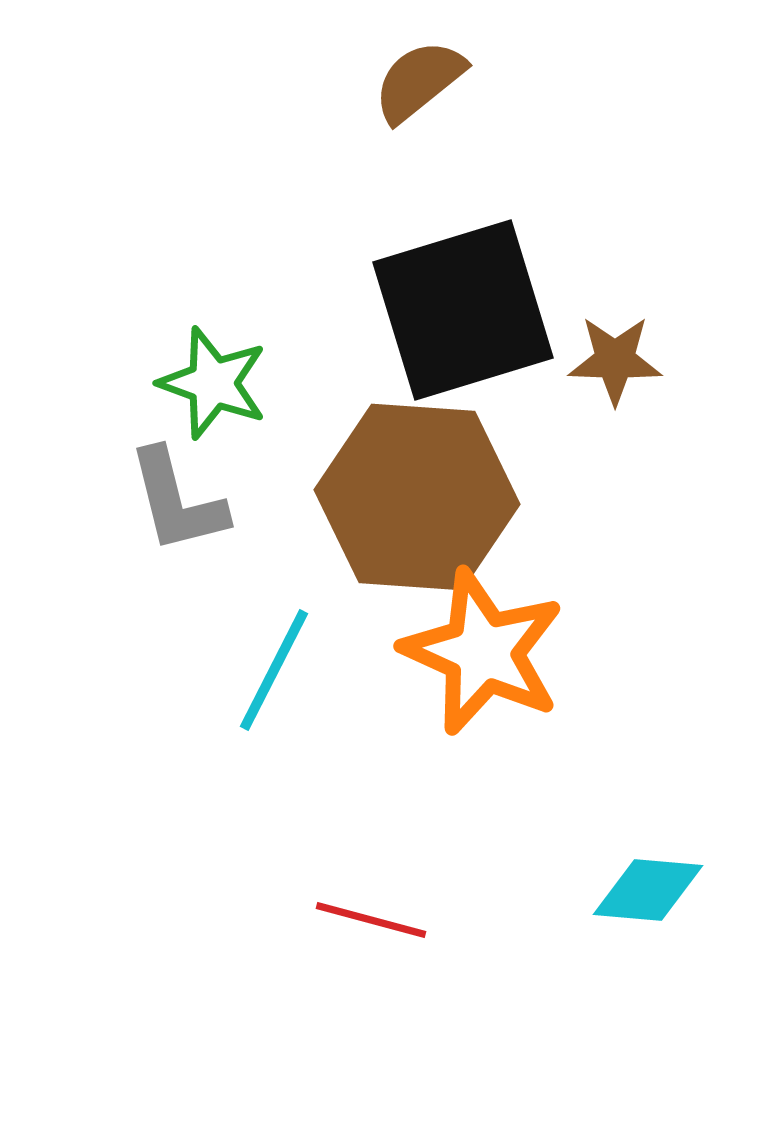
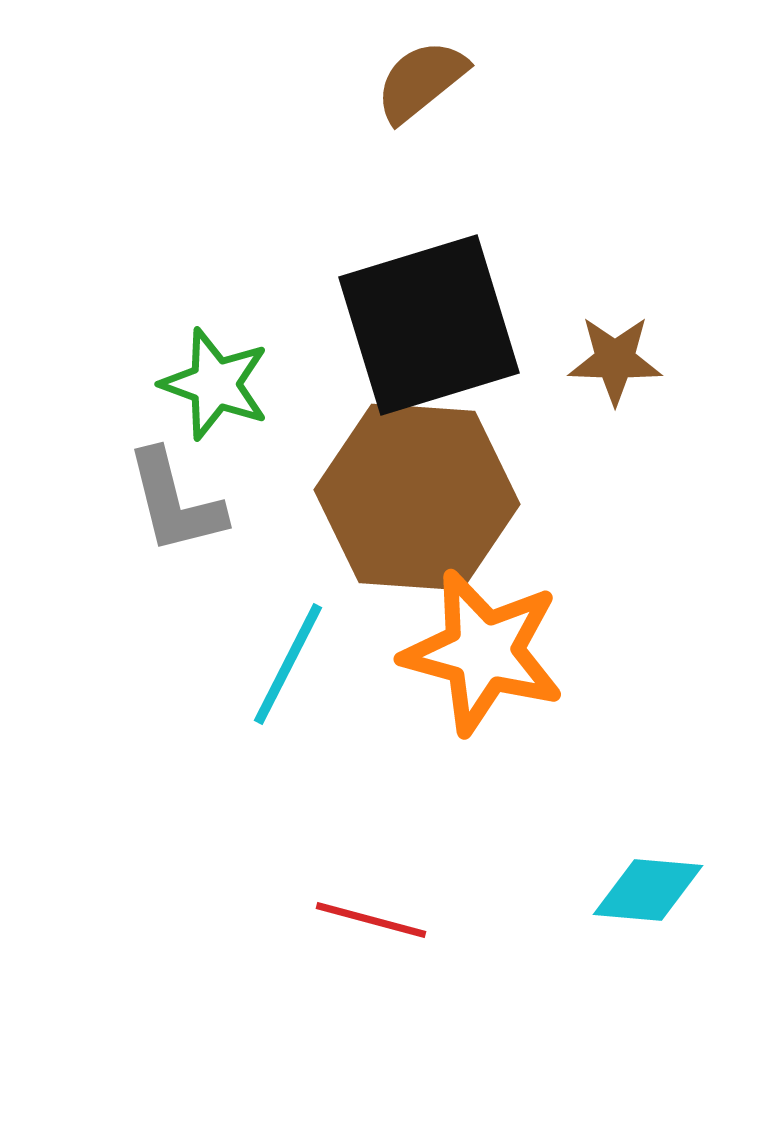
brown semicircle: moved 2 px right
black square: moved 34 px left, 15 px down
green star: moved 2 px right, 1 px down
gray L-shape: moved 2 px left, 1 px down
orange star: rotated 9 degrees counterclockwise
cyan line: moved 14 px right, 6 px up
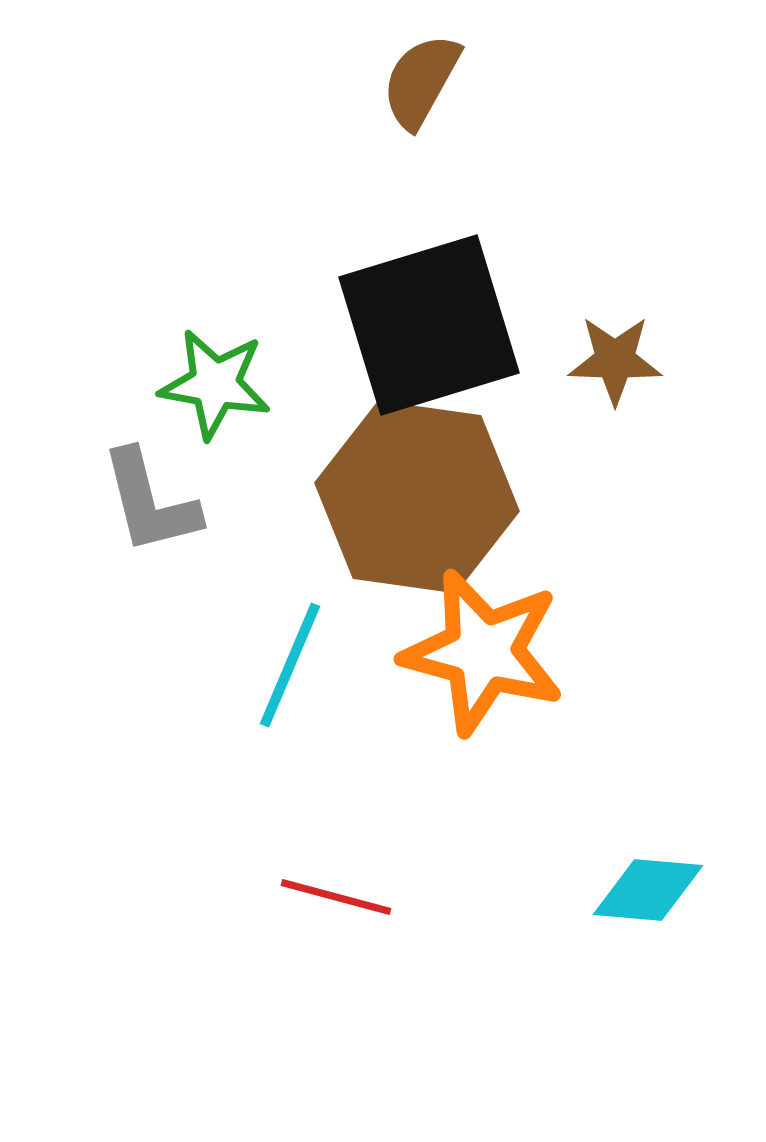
brown semicircle: rotated 22 degrees counterclockwise
green star: rotated 10 degrees counterclockwise
brown hexagon: rotated 4 degrees clockwise
gray L-shape: moved 25 px left
cyan line: moved 2 px right, 1 px down; rotated 4 degrees counterclockwise
red line: moved 35 px left, 23 px up
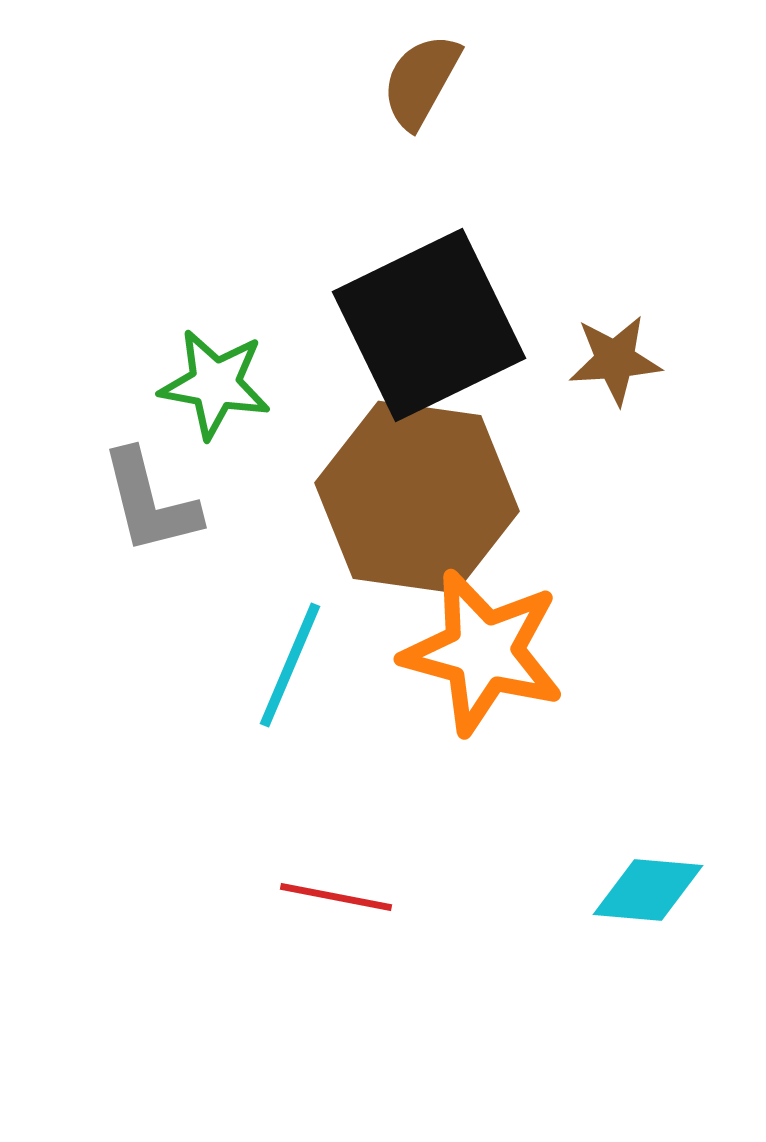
black square: rotated 9 degrees counterclockwise
brown star: rotated 6 degrees counterclockwise
red line: rotated 4 degrees counterclockwise
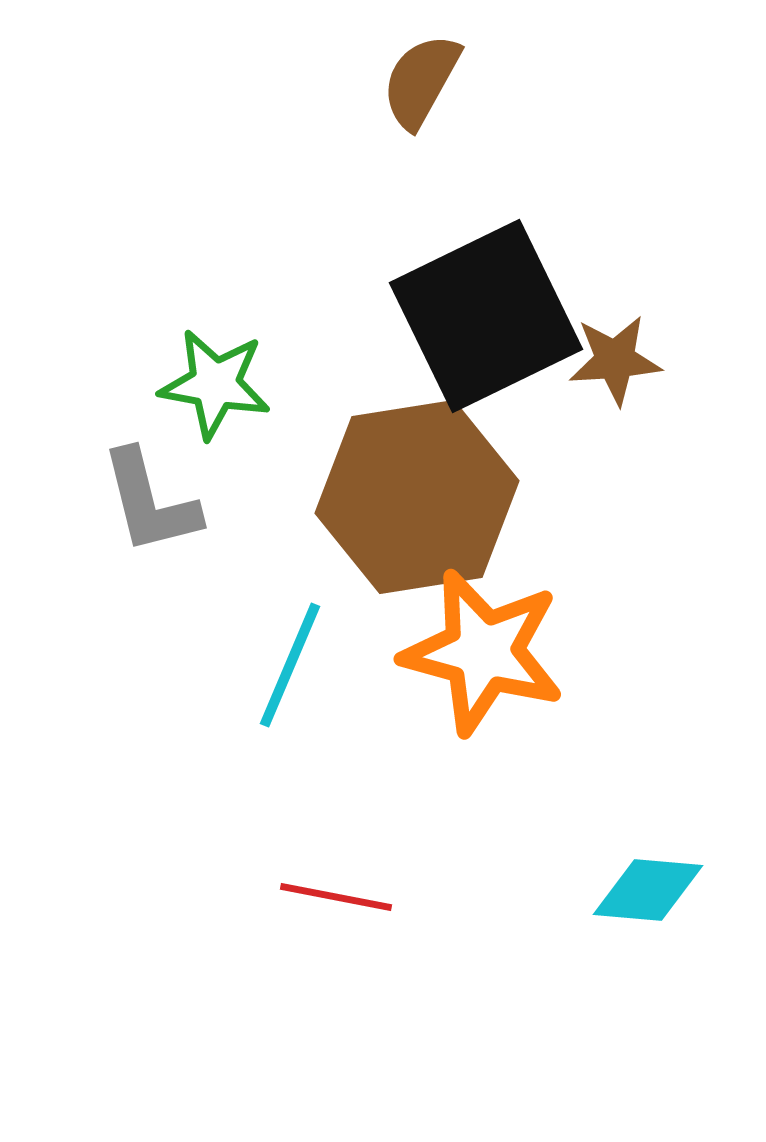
black square: moved 57 px right, 9 px up
brown hexagon: rotated 17 degrees counterclockwise
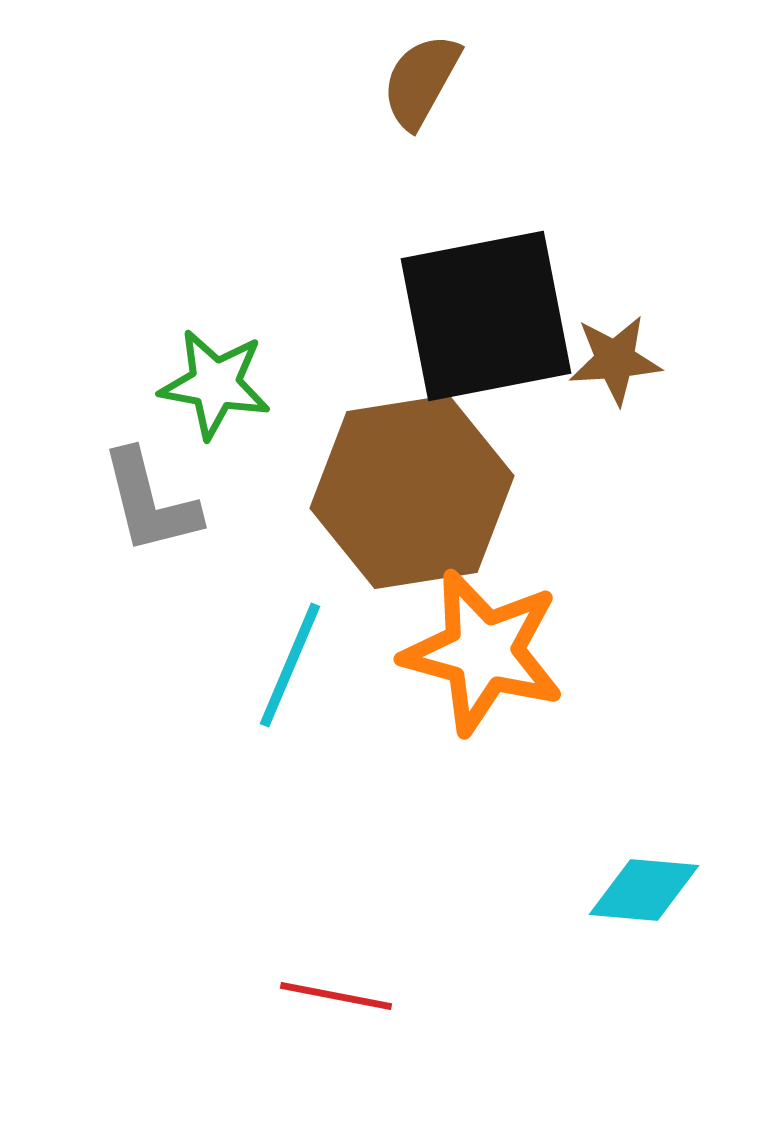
black square: rotated 15 degrees clockwise
brown hexagon: moved 5 px left, 5 px up
cyan diamond: moved 4 px left
red line: moved 99 px down
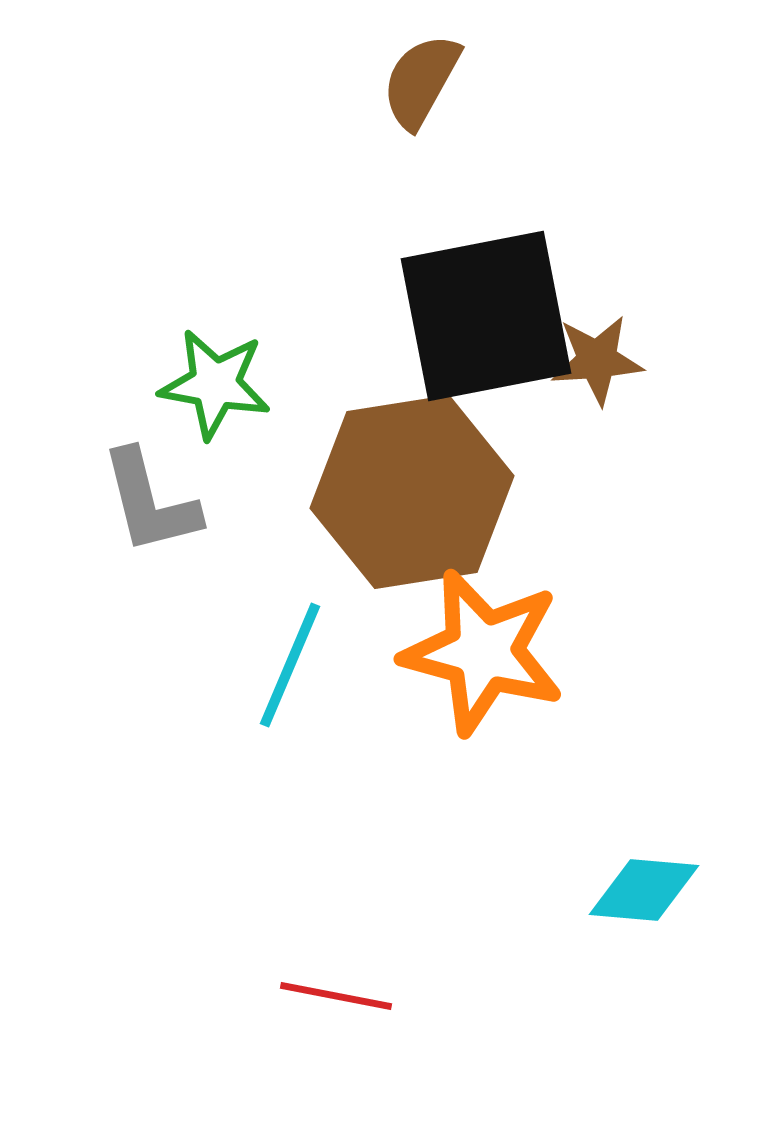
brown star: moved 18 px left
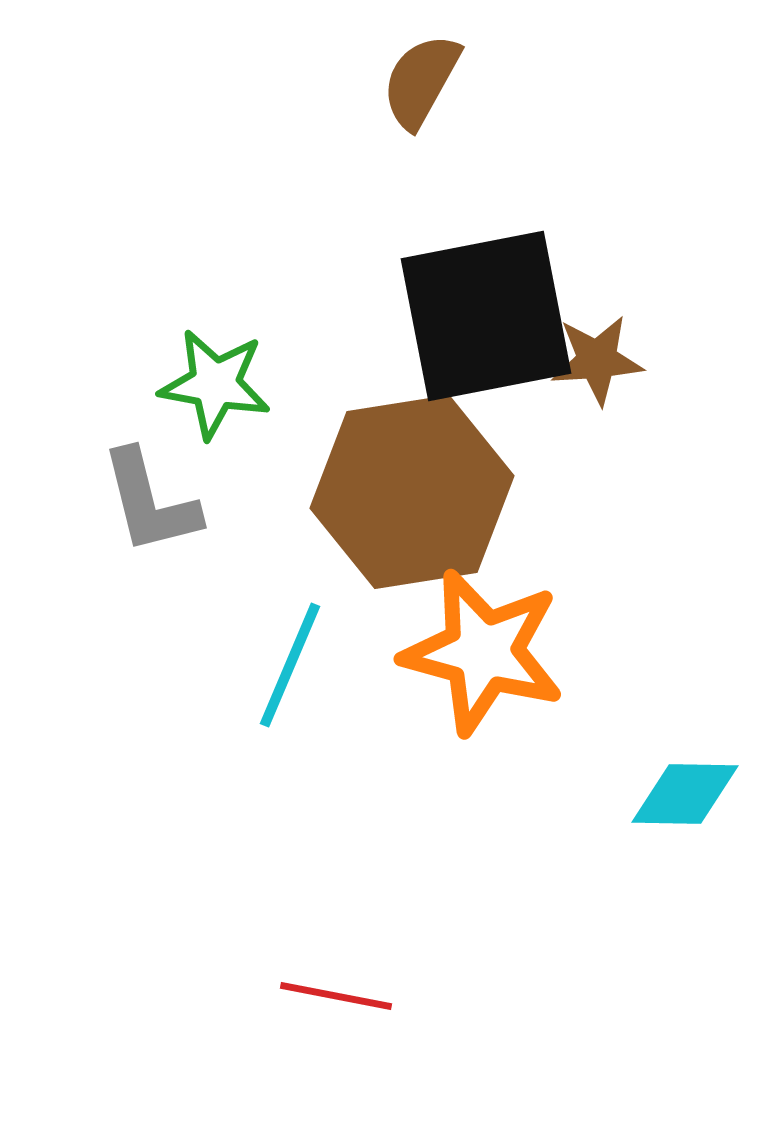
cyan diamond: moved 41 px right, 96 px up; rotated 4 degrees counterclockwise
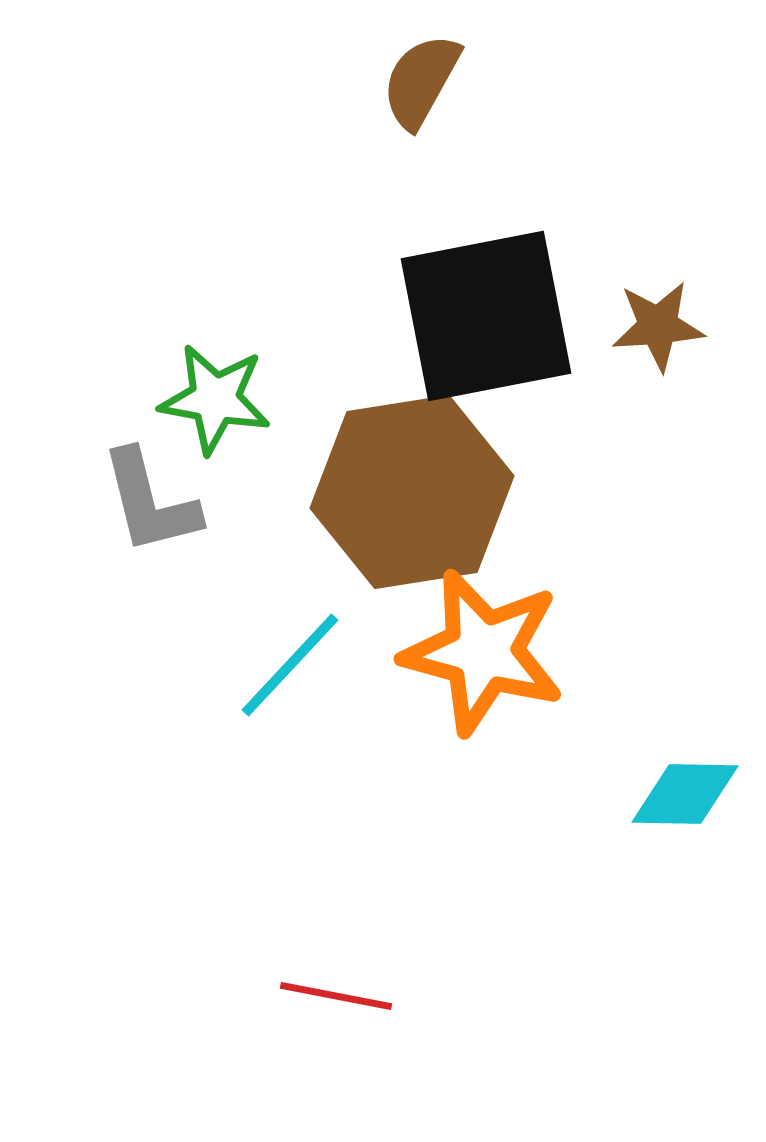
brown star: moved 61 px right, 34 px up
green star: moved 15 px down
cyan line: rotated 20 degrees clockwise
